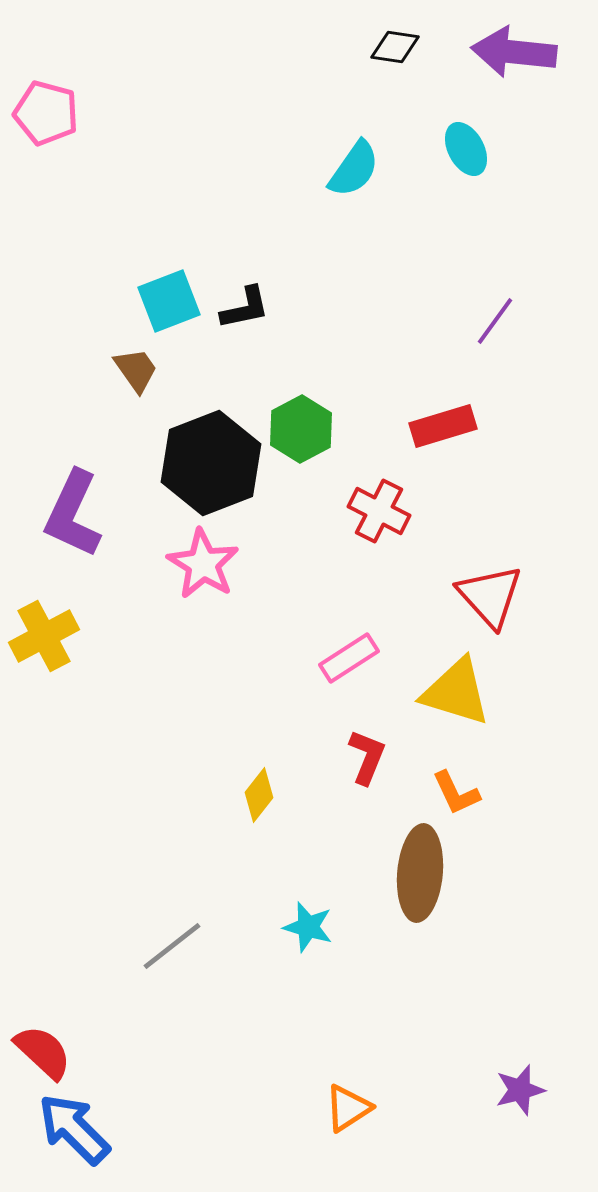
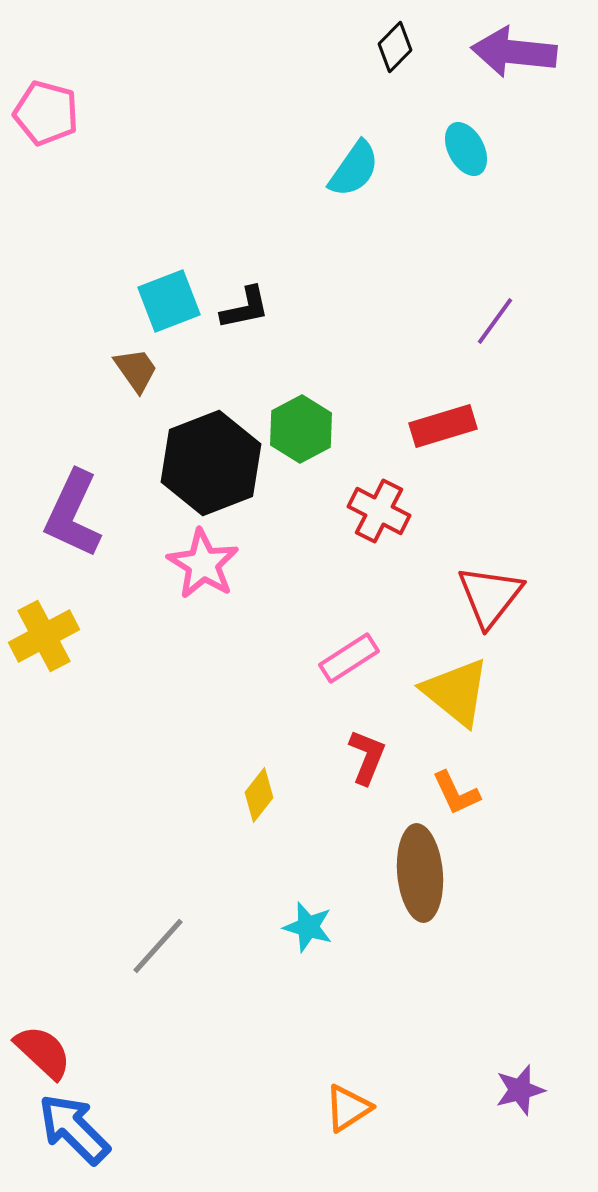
black diamond: rotated 54 degrees counterclockwise
red triangle: rotated 20 degrees clockwise
yellow triangle: rotated 22 degrees clockwise
brown ellipse: rotated 10 degrees counterclockwise
gray line: moved 14 px left; rotated 10 degrees counterclockwise
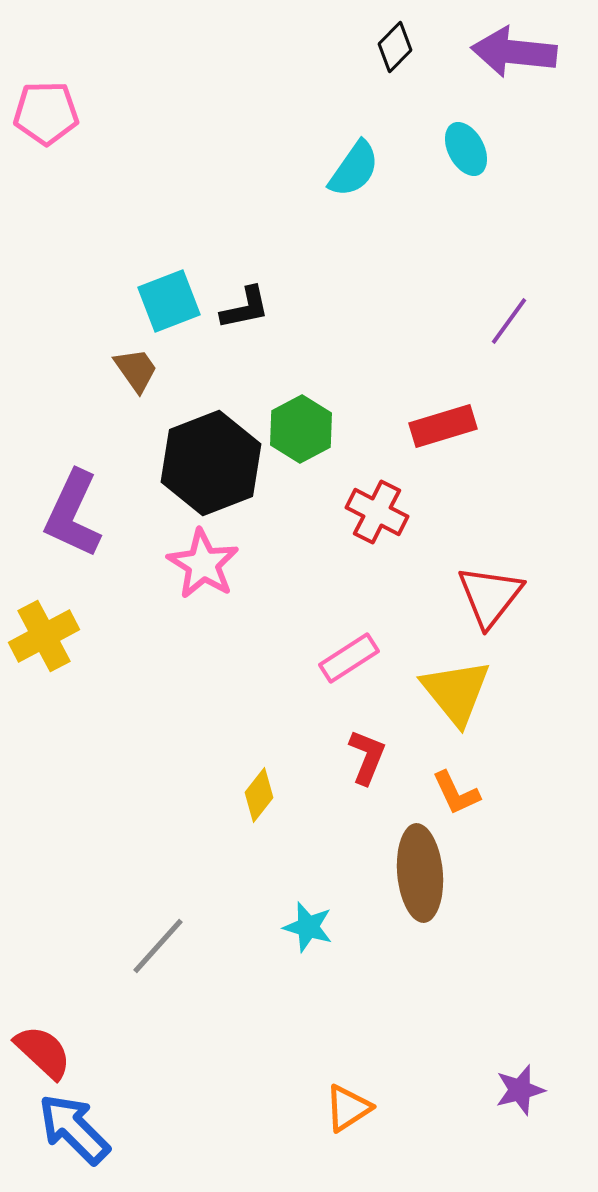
pink pentagon: rotated 16 degrees counterclockwise
purple line: moved 14 px right
red cross: moved 2 px left, 1 px down
yellow triangle: rotated 12 degrees clockwise
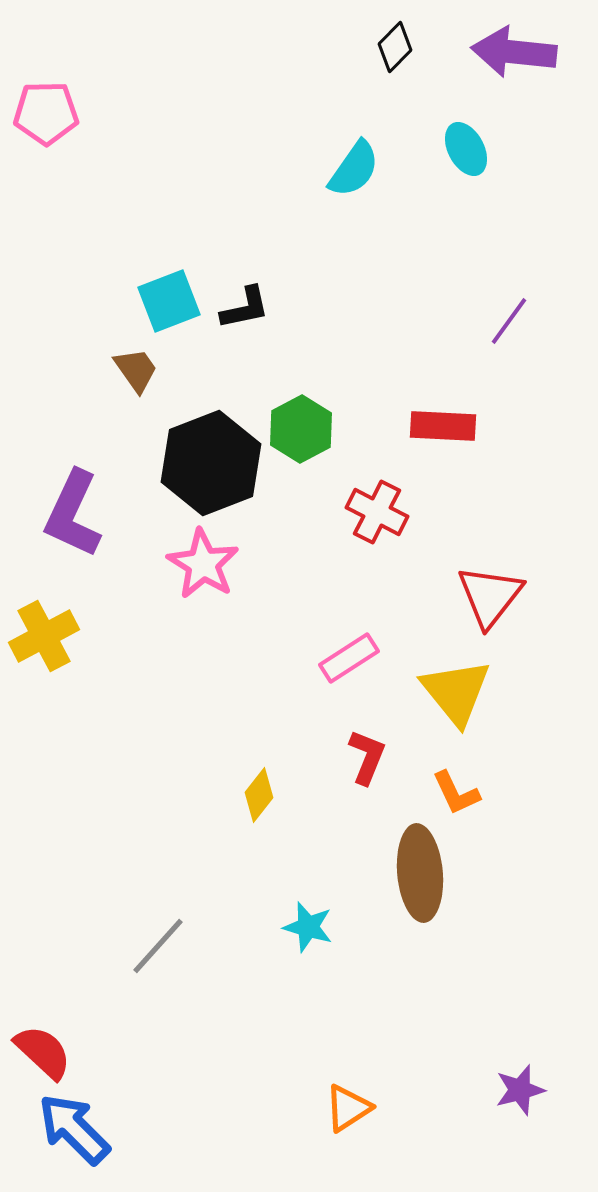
red rectangle: rotated 20 degrees clockwise
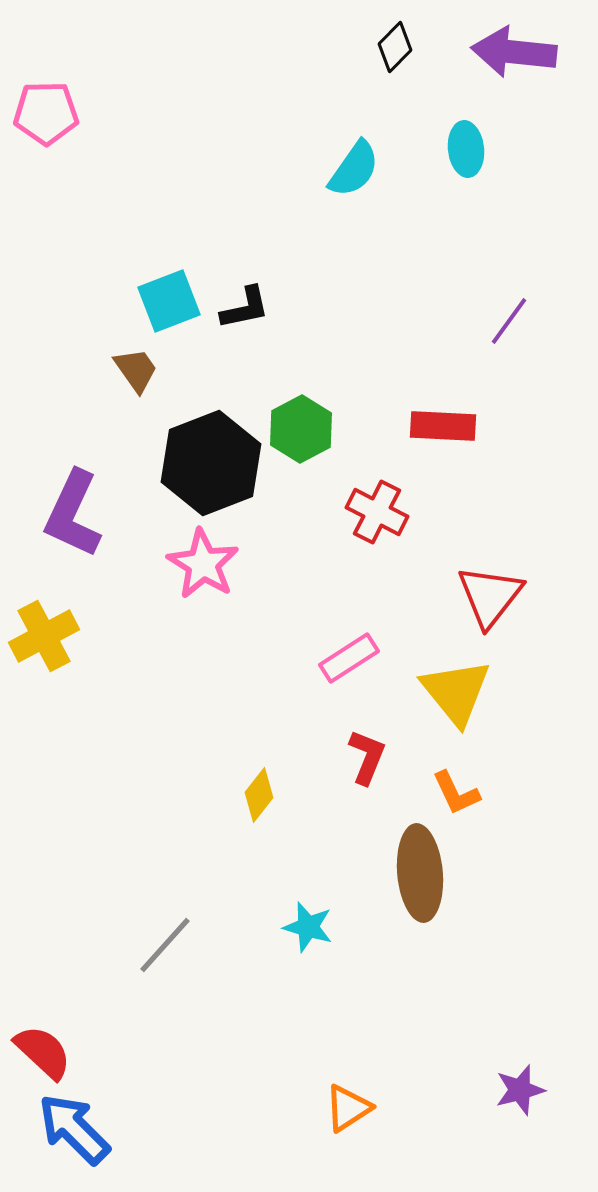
cyan ellipse: rotated 22 degrees clockwise
gray line: moved 7 px right, 1 px up
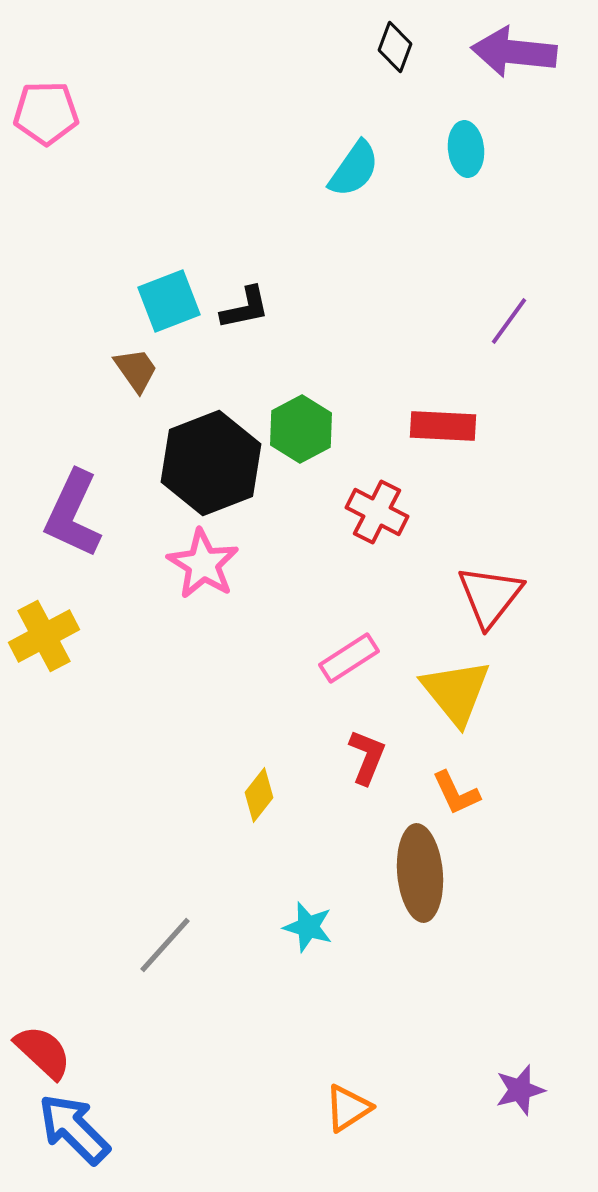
black diamond: rotated 24 degrees counterclockwise
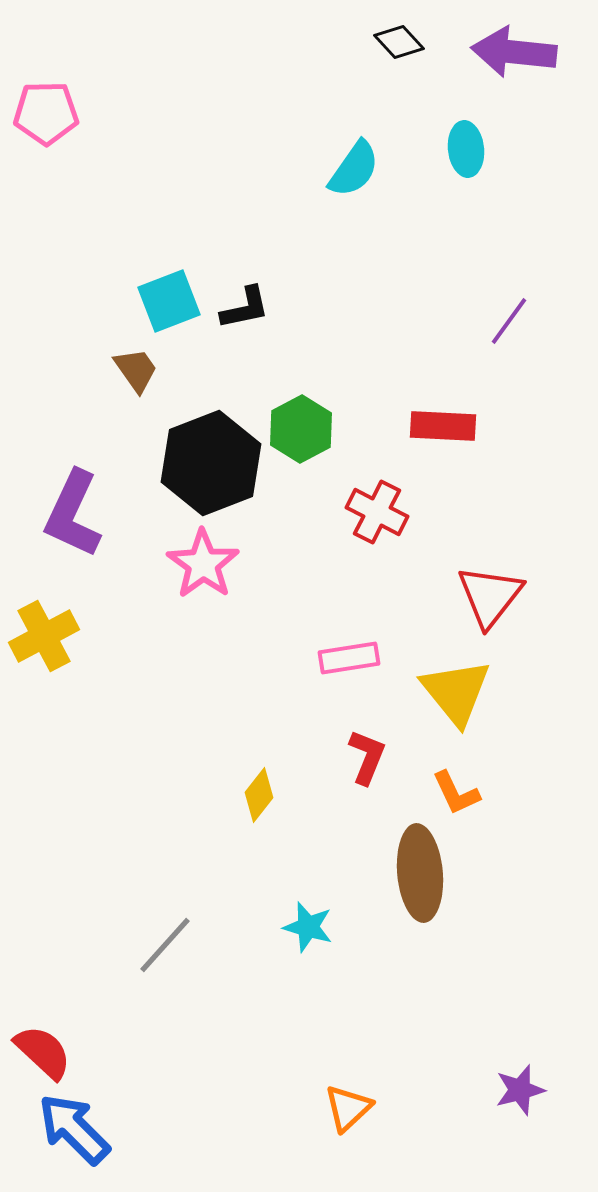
black diamond: moved 4 px right, 5 px up; rotated 63 degrees counterclockwise
pink star: rotated 4 degrees clockwise
pink rectangle: rotated 24 degrees clockwise
orange triangle: rotated 10 degrees counterclockwise
